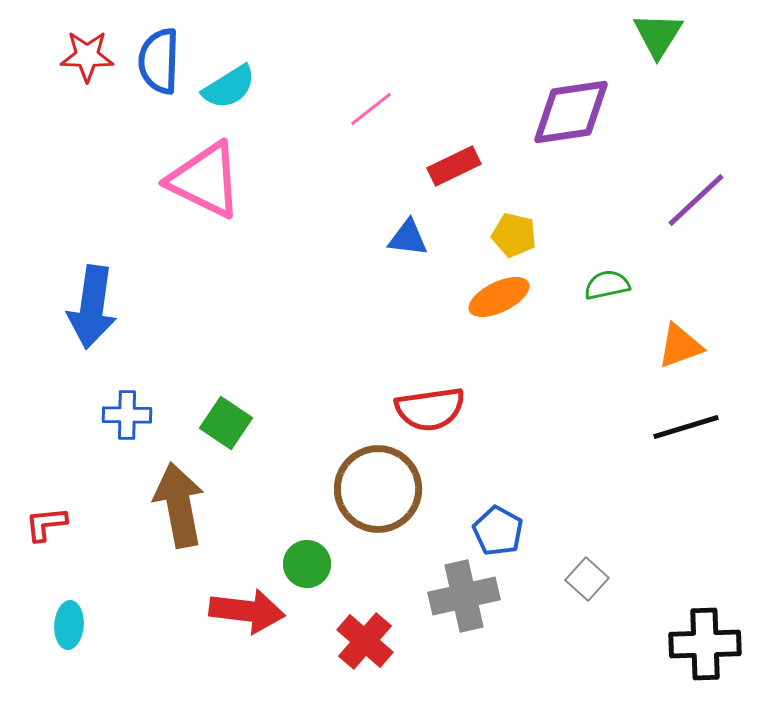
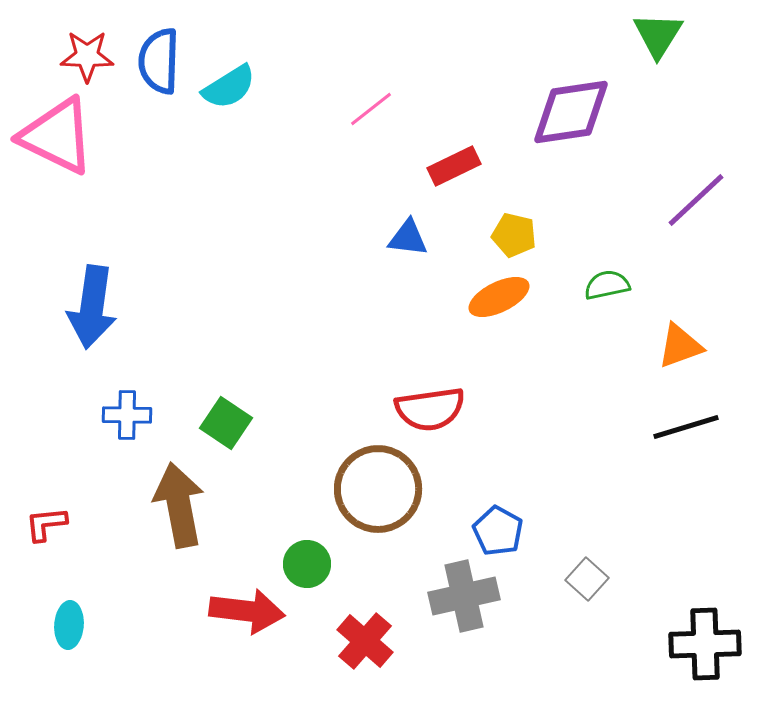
pink triangle: moved 148 px left, 44 px up
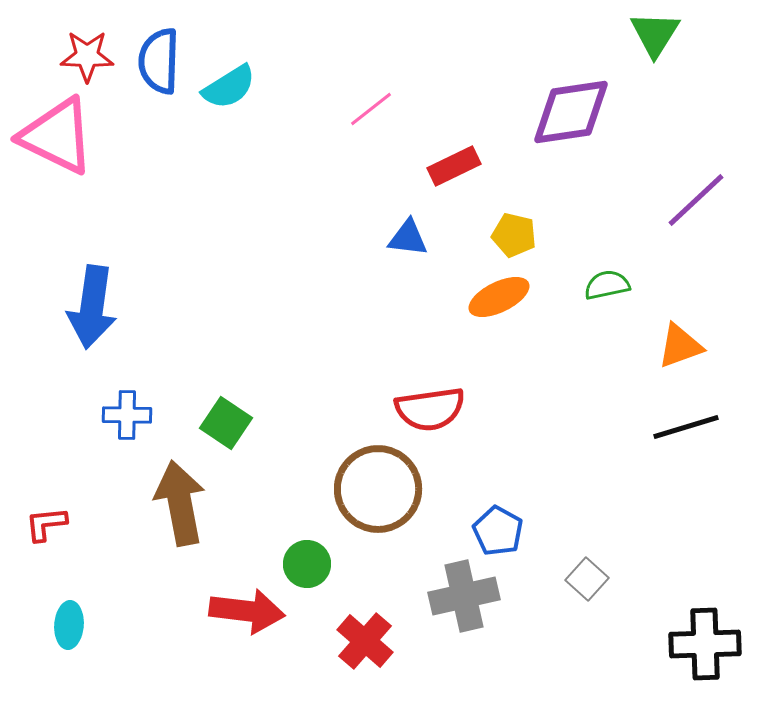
green triangle: moved 3 px left, 1 px up
brown arrow: moved 1 px right, 2 px up
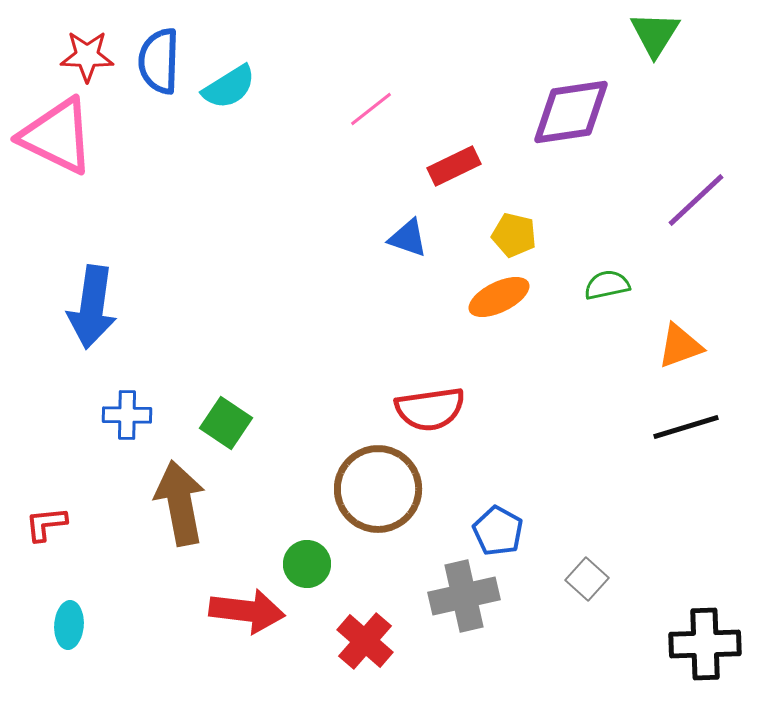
blue triangle: rotated 12 degrees clockwise
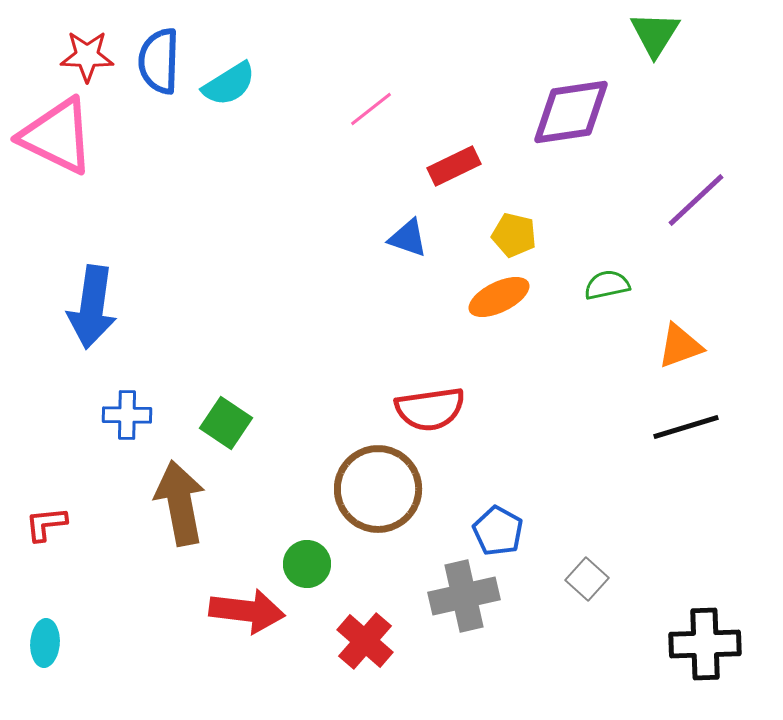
cyan semicircle: moved 3 px up
cyan ellipse: moved 24 px left, 18 px down
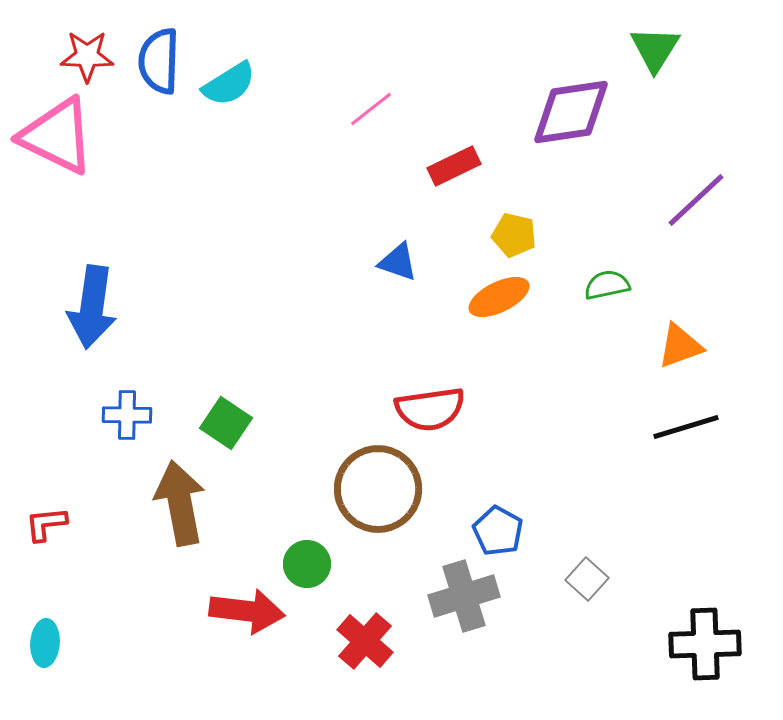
green triangle: moved 15 px down
blue triangle: moved 10 px left, 24 px down
gray cross: rotated 4 degrees counterclockwise
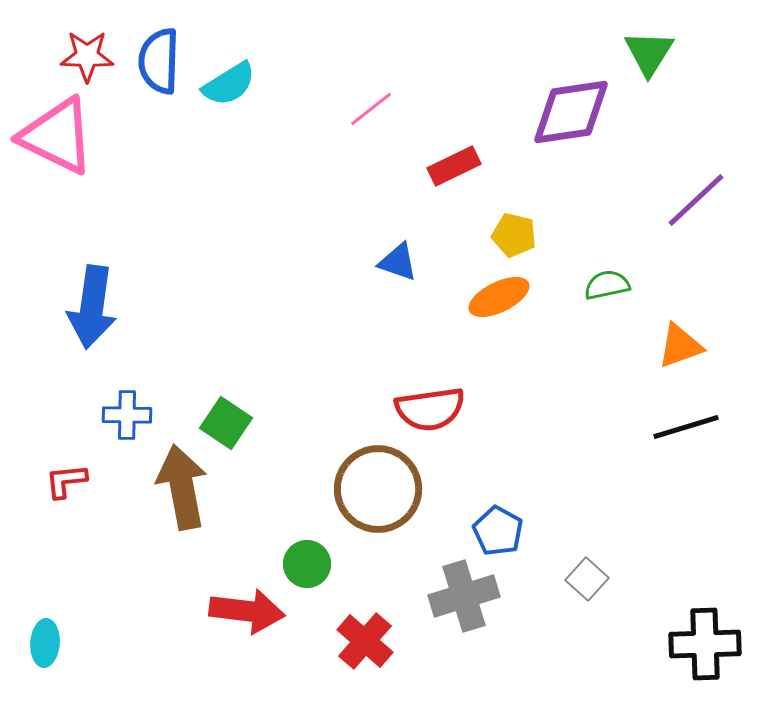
green triangle: moved 6 px left, 4 px down
brown arrow: moved 2 px right, 16 px up
red L-shape: moved 20 px right, 43 px up
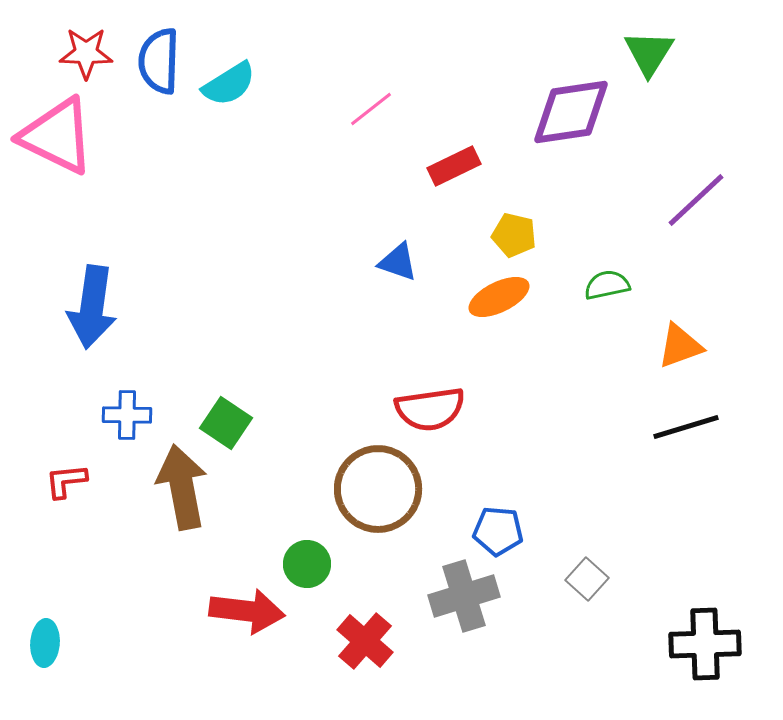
red star: moved 1 px left, 3 px up
blue pentagon: rotated 24 degrees counterclockwise
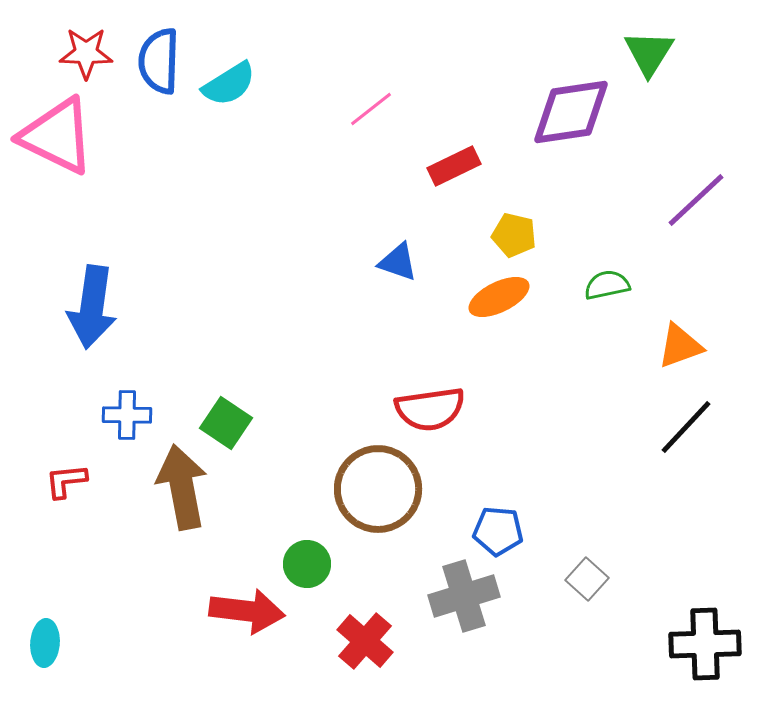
black line: rotated 30 degrees counterclockwise
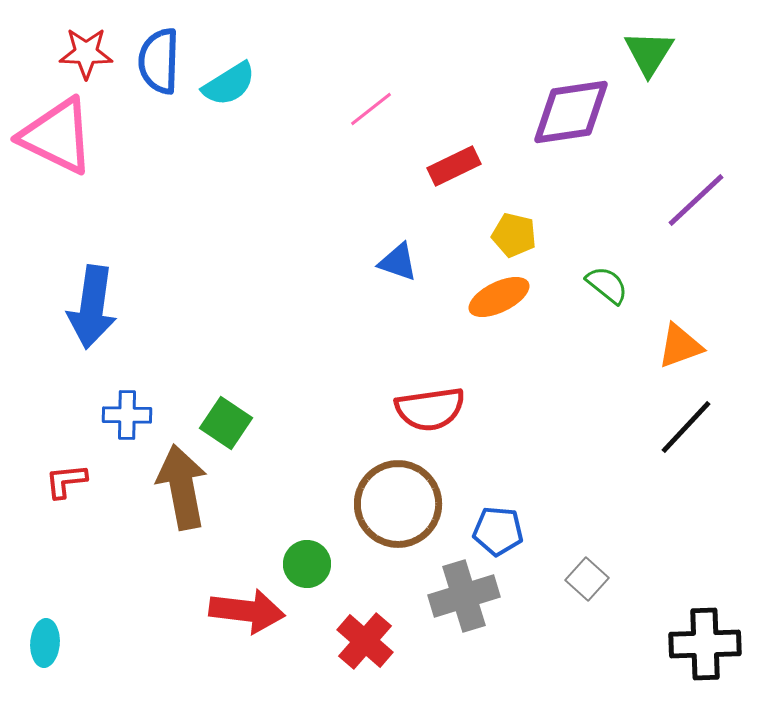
green semicircle: rotated 51 degrees clockwise
brown circle: moved 20 px right, 15 px down
